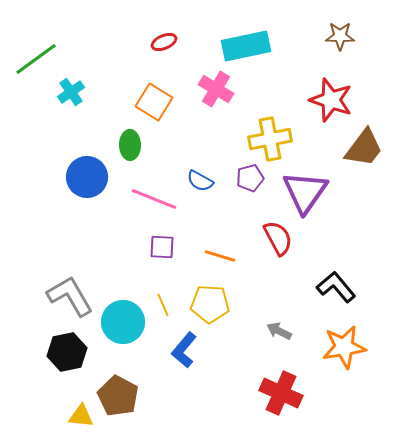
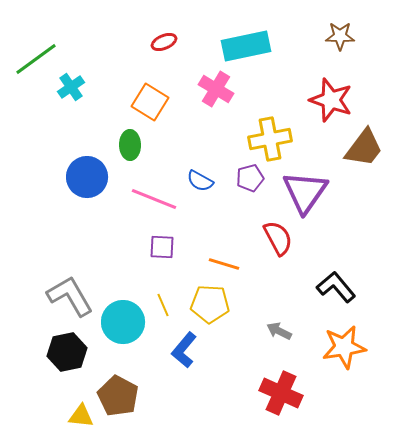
cyan cross: moved 5 px up
orange square: moved 4 px left
orange line: moved 4 px right, 8 px down
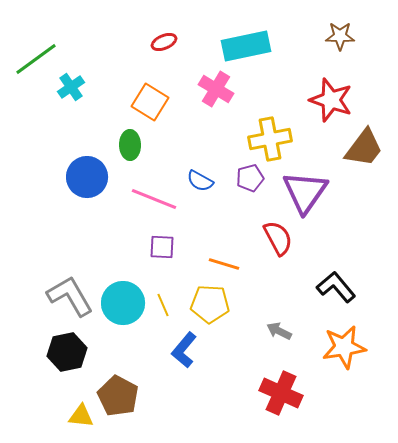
cyan circle: moved 19 px up
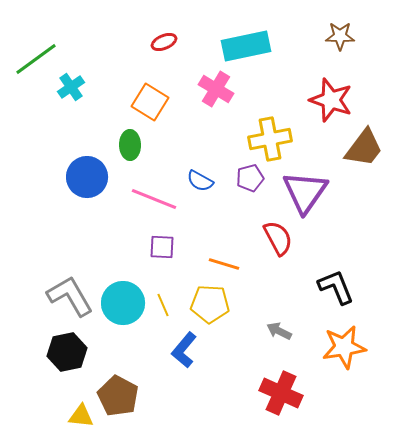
black L-shape: rotated 18 degrees clockwise
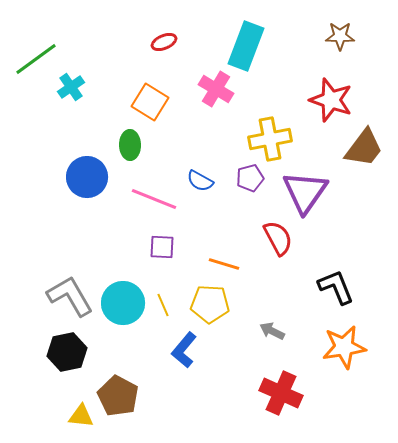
cyan rectangle: rotated 57 degrees counterclockwise
gray arrow: moved 7 px left
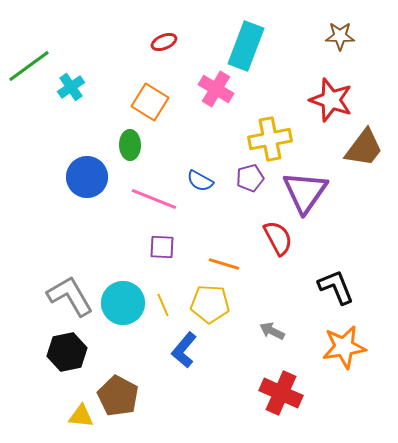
green line: moved 7 px left, 7 px down
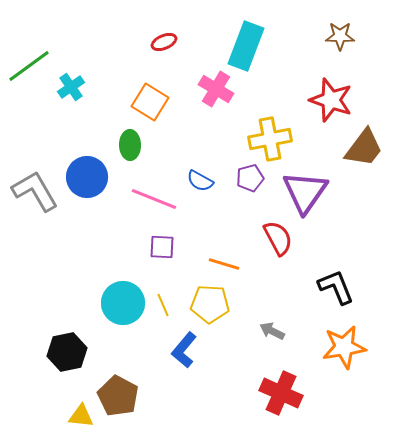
gray L-shape: moved 35 px left, 105 px up
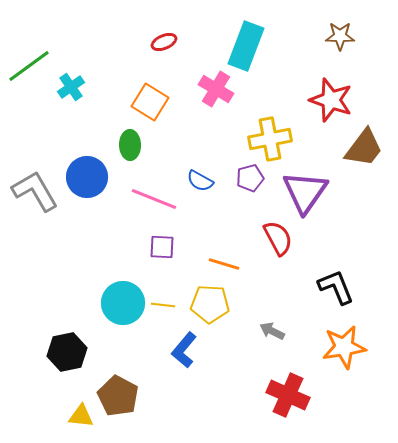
yellow line: rotated 60 degrees counterclockwise
red cross: moved 7 px right, 2 px down
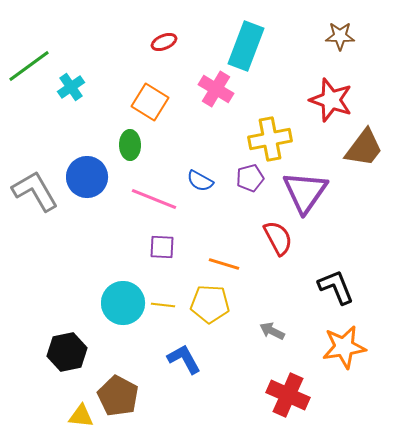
blue L-shape: moved 9 px down; rotated 111 degrees clockwise
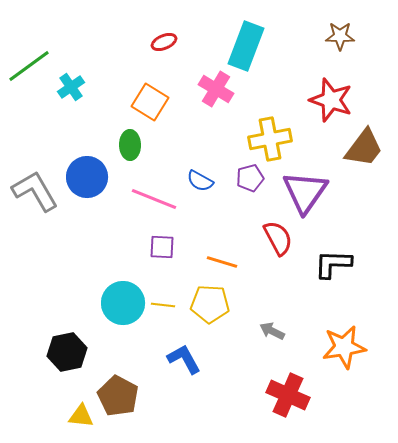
orange line: moved 2 px left, 2 px up
black L-shape: moved 3 px left, 23 px up; rotated 66 degrees counterclockwise
